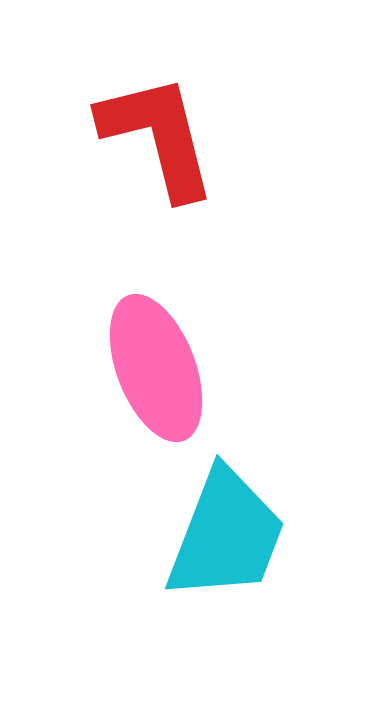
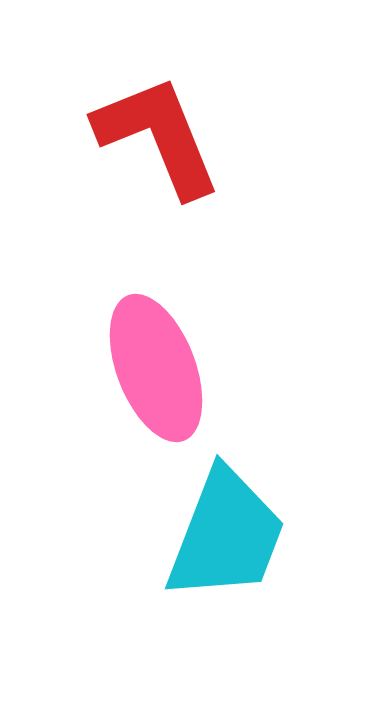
red L-shape: rotated 8 degrees counterclockwise
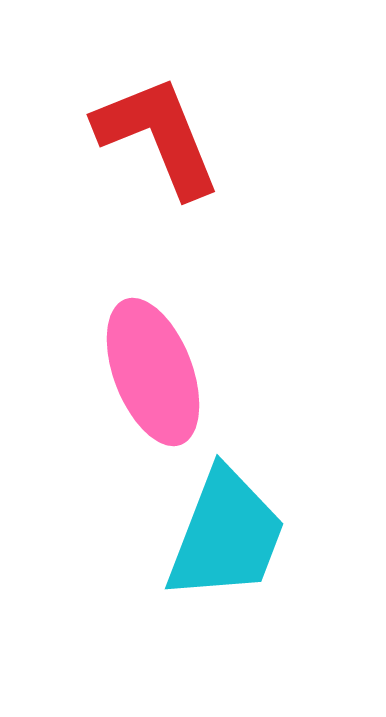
pink ellipse: moved 3 px left, 4 px down
